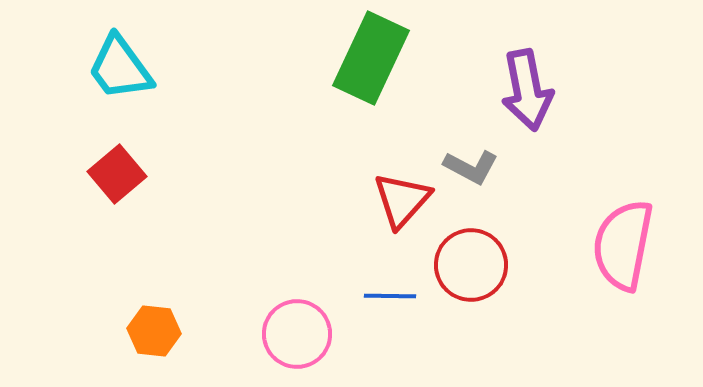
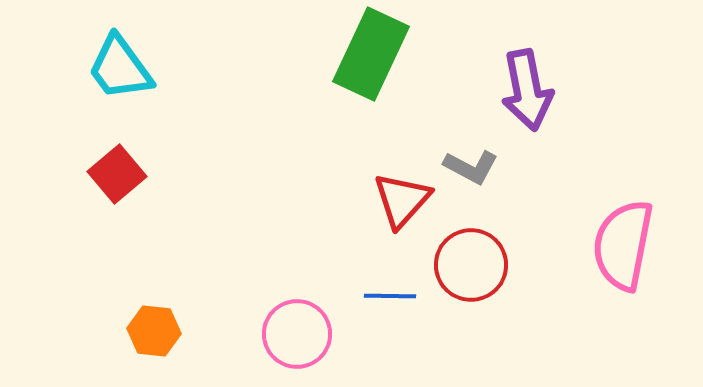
green rectangle: moved 4 px up
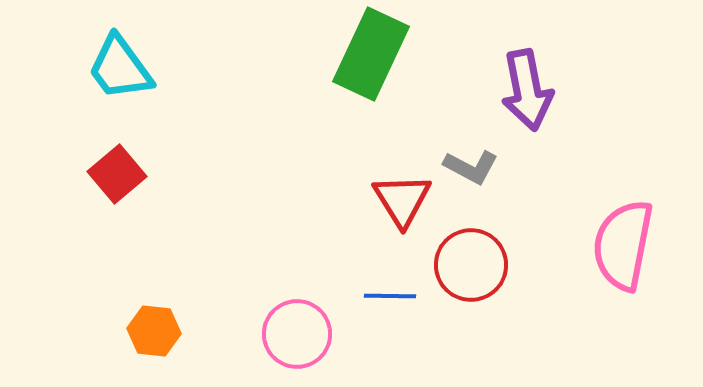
red triangle: rotated 14 degrees counterclockwise
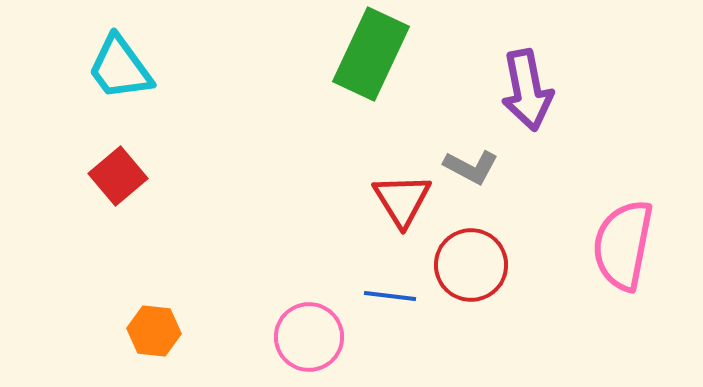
red square: moved 1 px right, 2 px down
blue line: rotated 6 degrees clockwise
pink circle: moved 12 px right, 3 px down
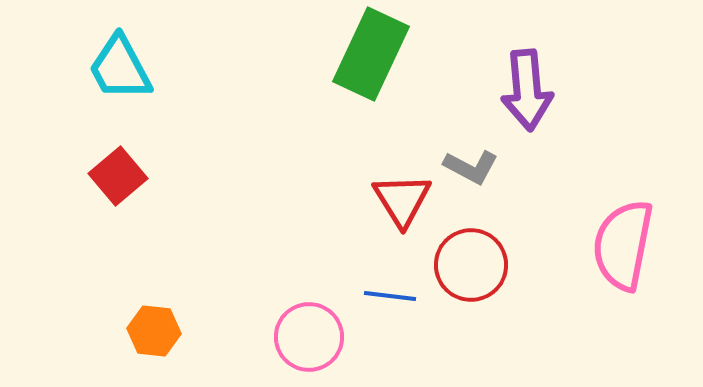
cyan trapezoid: rotated 8 degrees clockwise
purple arrow: rotated 6 degrees clockwise
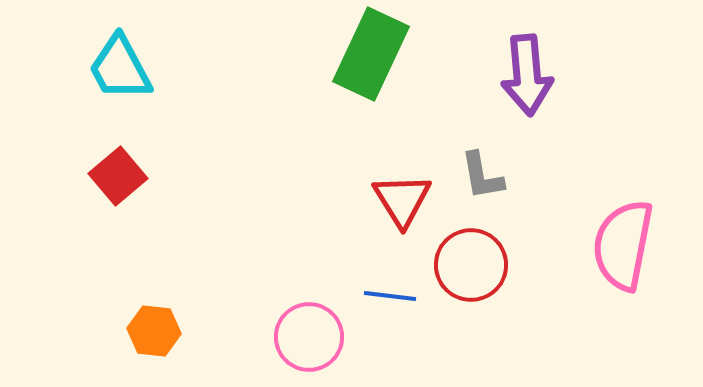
purple arrow: moved 15 px up
gray L-shape: moved 11 px right, 9 px down; rotated 52 degrees clockwise
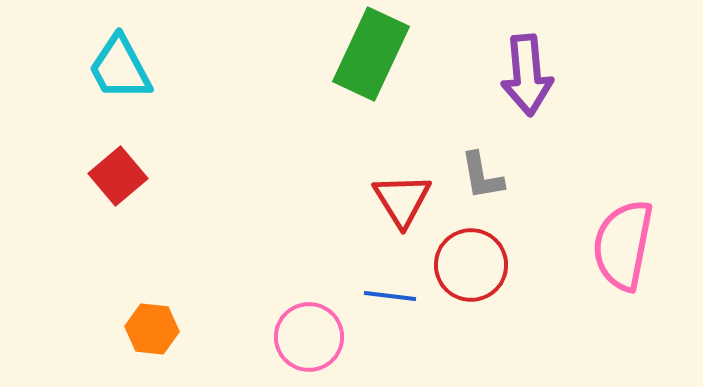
orange hexagon: moved 2 px left, 2 px up
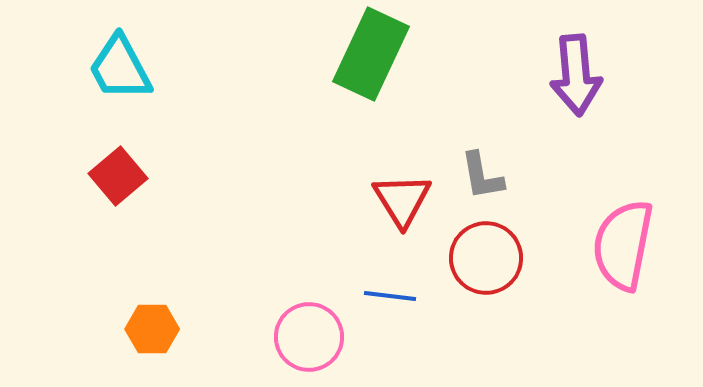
purple arrow: moved 49 px right
red circle: moved 15 px right, 7 px up
orange hexagon: rotated 6 degrees counterclockwise
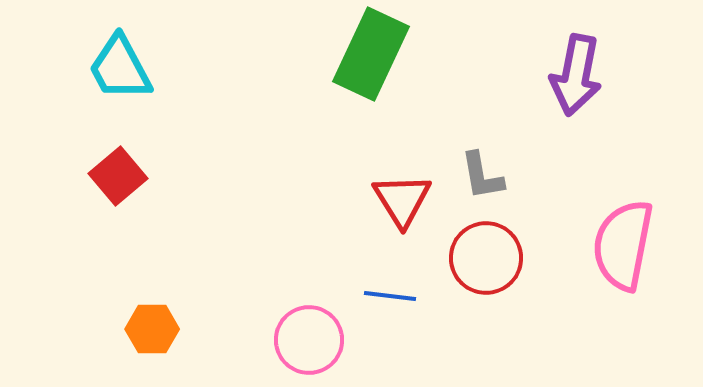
purple arrow: rotated 16 degrees clockwise
pink circle: moved 3 px down
